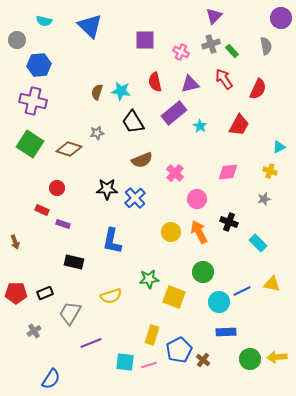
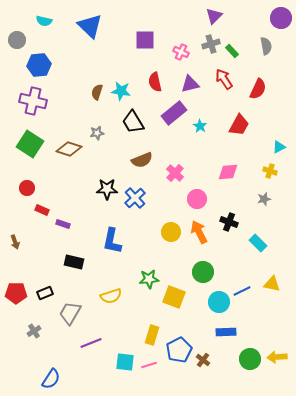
red circle at (57, 188): moved 30 px left
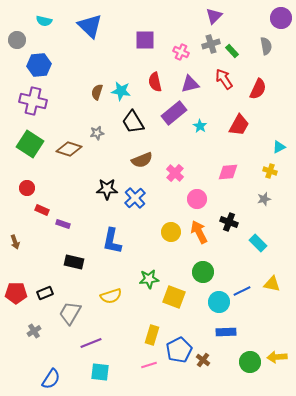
green circle at (250, 359): moved 3 px down
cyan square at (125, 362): moved 25 px left, 10 px down
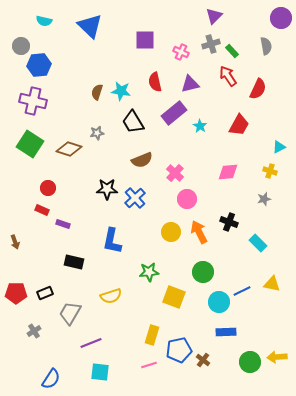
gray circle at (17, 40): moved 4 px right, 6 px down
red arrow at (224, 79): moved 4 px right, 3 px up
red circle at (27, 188): moved 21 px right
pink circle at (197, 199): moved 10 px left
green star at (149, 279): moved 7 px up
blue pentagon at (179, 350): rotated 15 degrees clockwise
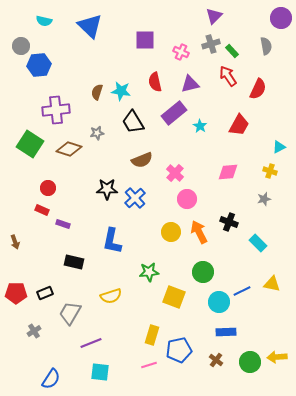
purple cross at (33, 101): moved 23 px right, 9 px down; rotated 20 degrees counterclockwise
brown cross at (203, 360): moved 13 px right
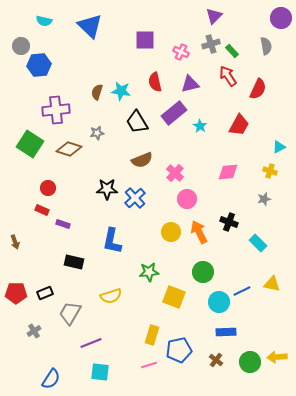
black trapezoid at (133, 122): moved 4 px right
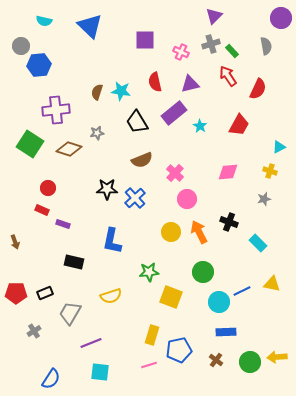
yellow square at (174, 297): moved 3 px left
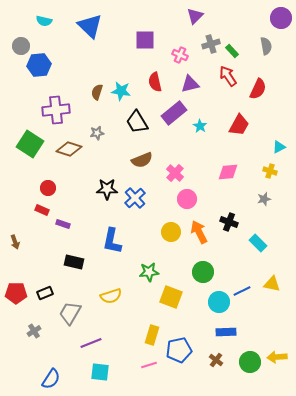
purple triangle at (214, 16): moved 19 px left
pink cross at (181, 52): moved 1 px left, 3 px down
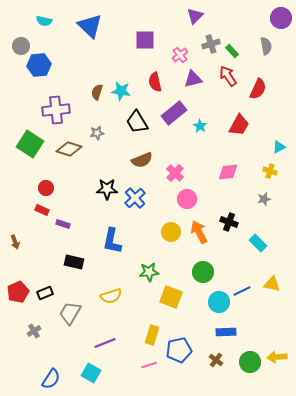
pink cross at (180, 55): rotated 28 degrees clockwise
purple triangle at (190, 84): moved 3 px right, 5 px up
red circle at (48, 188): moved 2 px left
red pentagon at (16, 293): moved 2 px right, 1 px up; rotated 25 degrees counterclockwise
purple line at (91, 343): moved 14 px right
cyan square at (100, 372): moved 9 px left, 1 px down; rotated 24 degrees clockwise
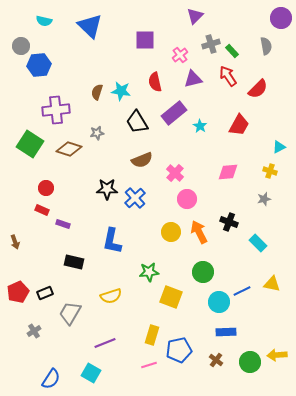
red semicircle at (258, 89): rotated 20 degrees clockwise
yellow arrow at (277, 357): moved 2 px up
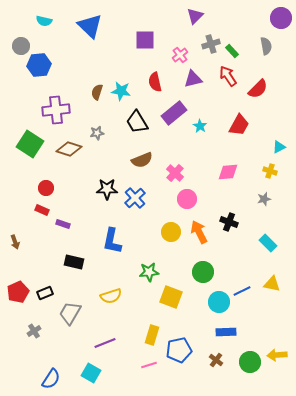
cyan rectangle at (258, 243): moved 10 px right
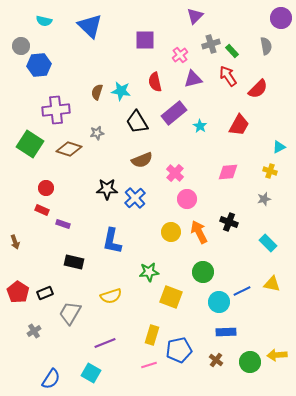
red pentagon at (18, 292): rotated 15 degrees counterclockwise
